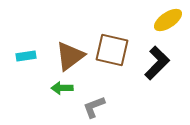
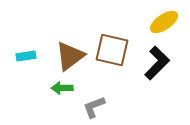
yellow ellipse: moved 4 px left, 2 px down
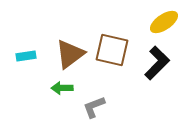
brown triangle: moved 2 px up
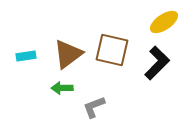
brown triangle: moved 2 px left
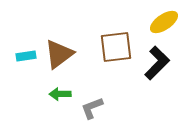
brown square: moved 4 px right, 3 px up; rotated 20 degrees counterclockwise
brown triangle: moved 9 px left
green arrow: moved 2 px left, 6 px down
gray L-shape: moved 2 px left, 1 px down
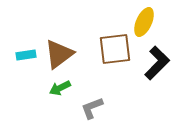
yellow ellipse: moved 20 px left; rotated 32 degrees counterclockwise
brown square: moved 1 px left, 2 px down
cyan rectangle: moved 1 px up
green arrow: moved 6 px up; rotated 25 degrees counterclockwise
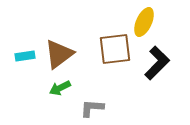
cyan rectangle: moved 1 px left, 1 px down
gray L-shape: rotated 25 degrees clockwise
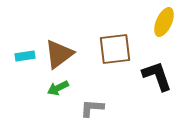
yellow ellipse: moved 20 px right
black L-shape: moved 13 px down; rotated 64 degrees counterclockwise
green arrow: moved 2 px left
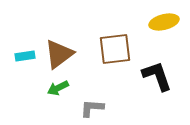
yellow ellipse: rotated 52 degrees clockwise
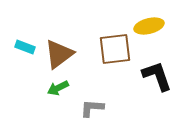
yellow ellipse: moved 15 px left, 4 px down
cyan rectangle: moved 9 px up; rotated 30 degrees clockwise
